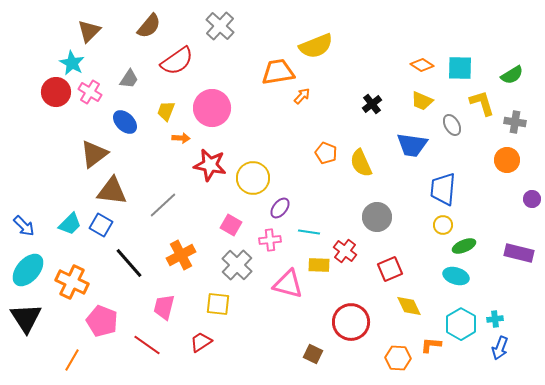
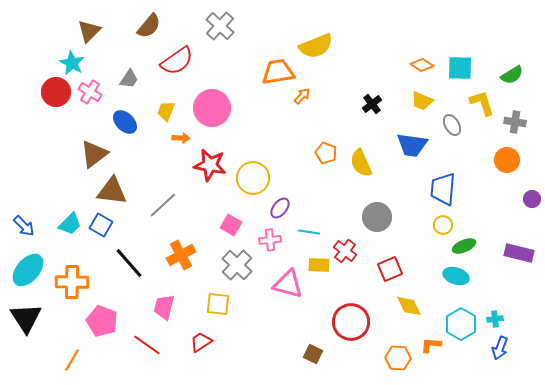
orange cross at (72, 282): rotated 24 degrees counterclockwise
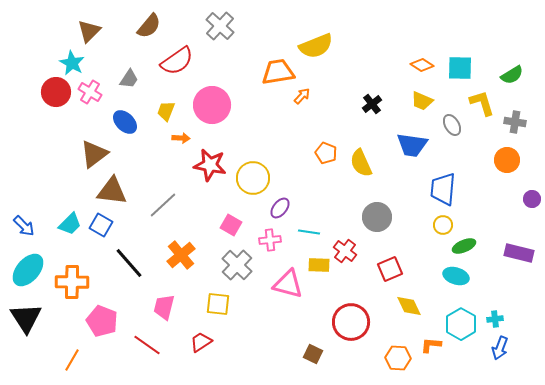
pink circle at (212, 108): moved 3 px up
orange cross at (181, 255): rotated 12 degrees counterclockwise
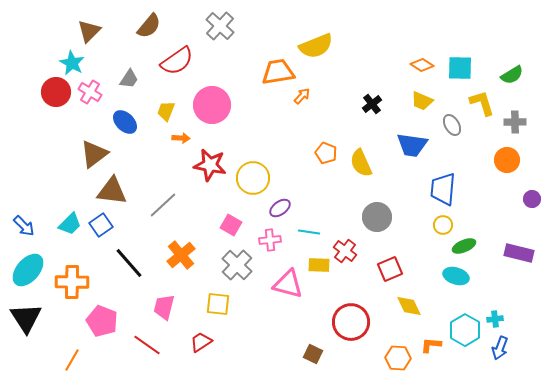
gray cross at (515, 122): rotated 10 degrees counterclockwise
purple ellipse at (280, 208): rotated 15 degrees clockwise
blue square at (101, 225): rotated 25 degrees clockwise
cyan hexagon at (461, 324): moved 4 px right, 6 px down
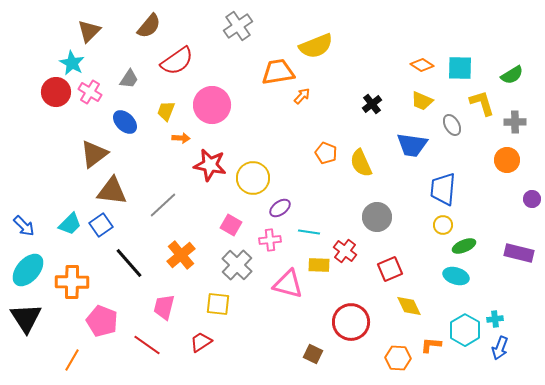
gray cross at (220, 26): moved 18 px right; rotated 12 degrees clockwise
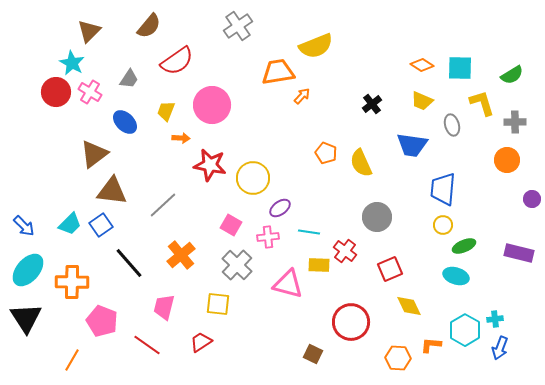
gray ellipse at (452, 125): rotated 15 degrees clockwise
pink cross at (270, 240): moved 2 px left, 3 px up
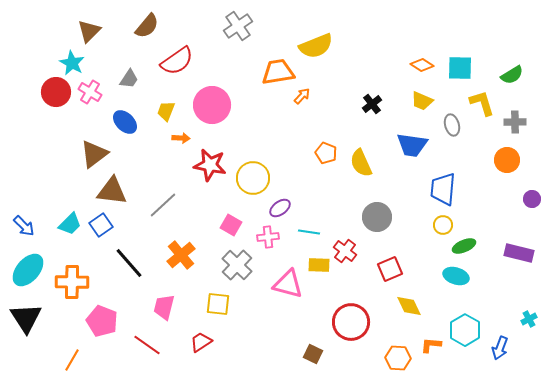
brown semicircle at (149, 26): moved 2 px left
cyan cross at (495, 319): moved 34 px right; rotated 21 degrees counterclockwise
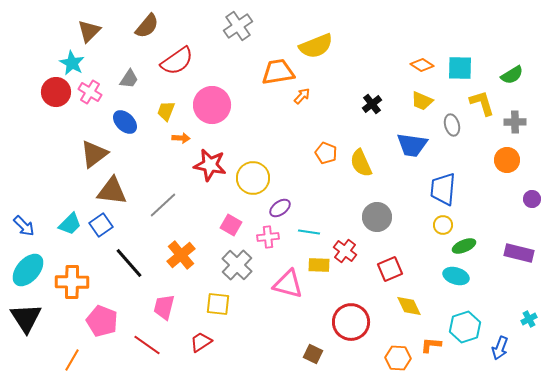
cyan hexagon at (465, 330): moved 3 px up; rotated 12 degrees clockwise
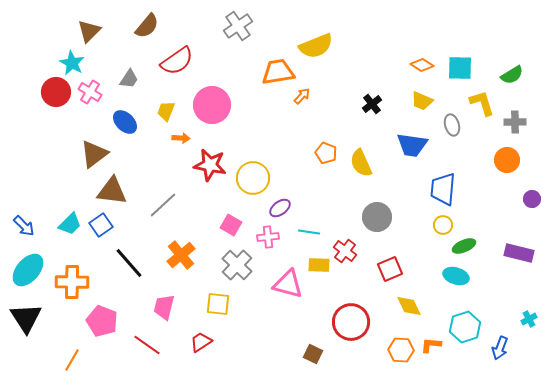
orange hexagon at (398, 358): moved 3 px right, 8 px up
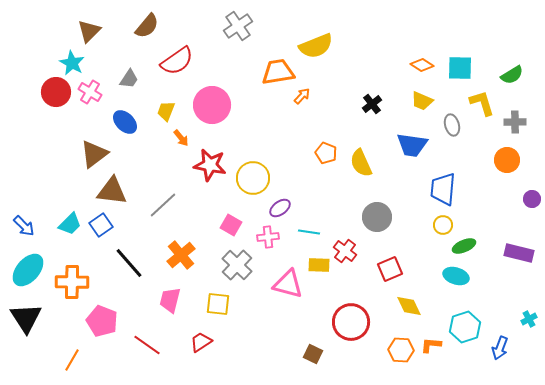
orange arrow at (181, 138): rotated 48 degrees clockwise
pink trapezoid at (164, 307): moved 6 px right, 7 px up
